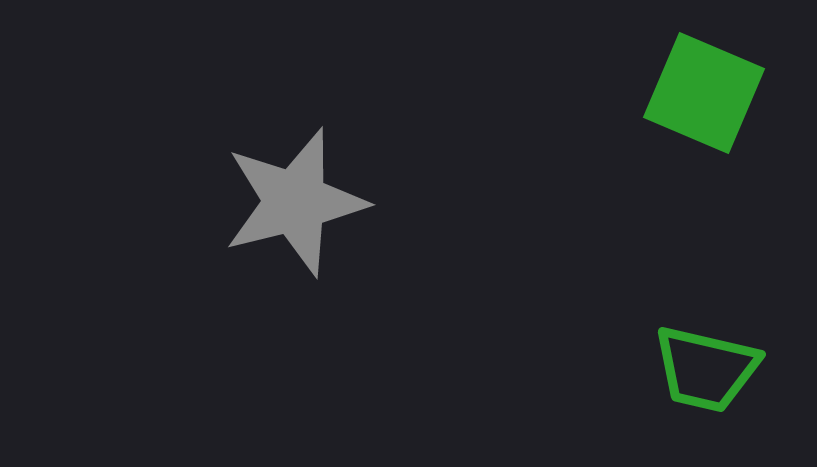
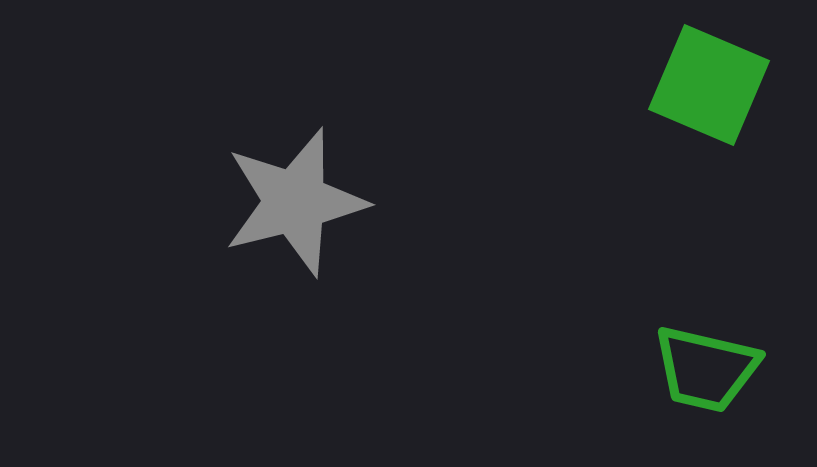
green square: moved 5 px right, 8 px up
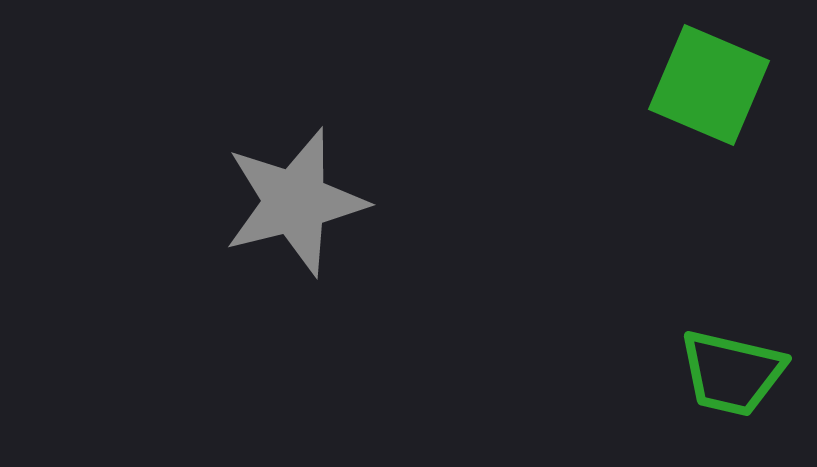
green trapezoid: moved 26 px right, 4 px down
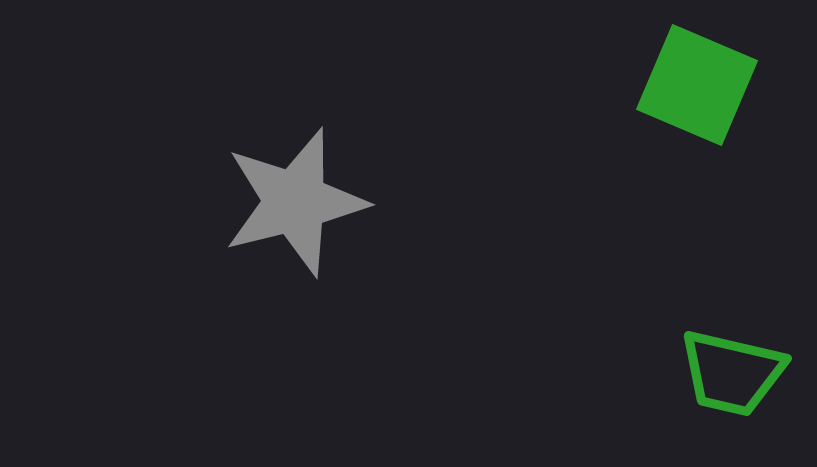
green square: moved 12 px left
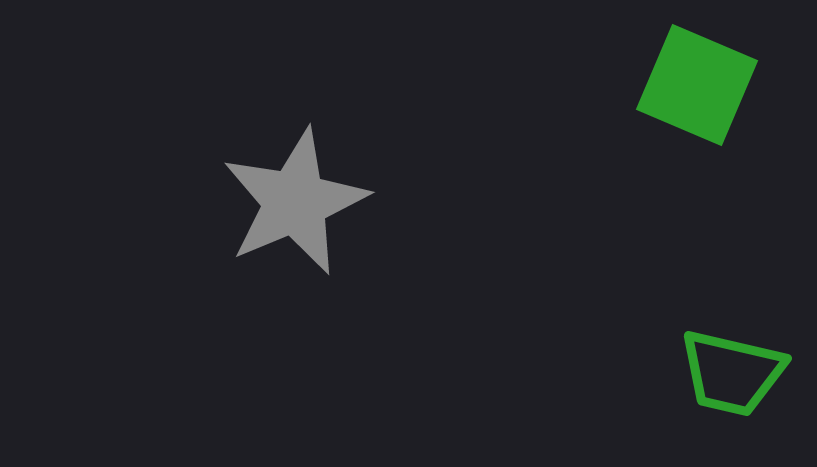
gray star: rotated 9 degrees counterclockwise
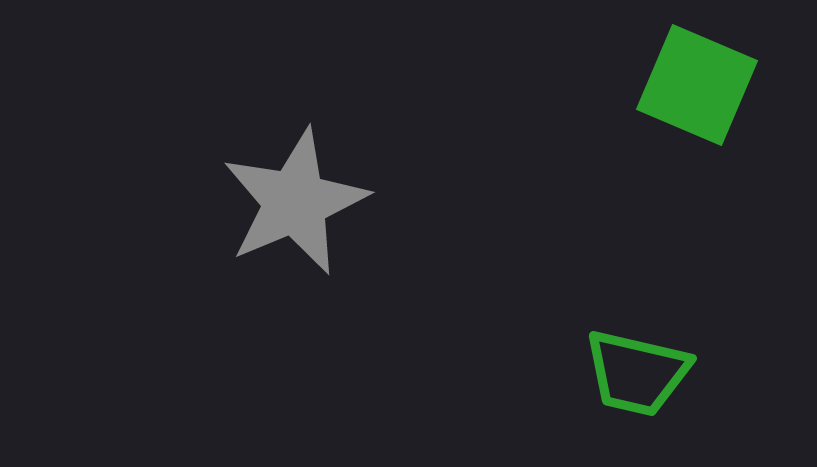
green trapezoid: moved 95 px left
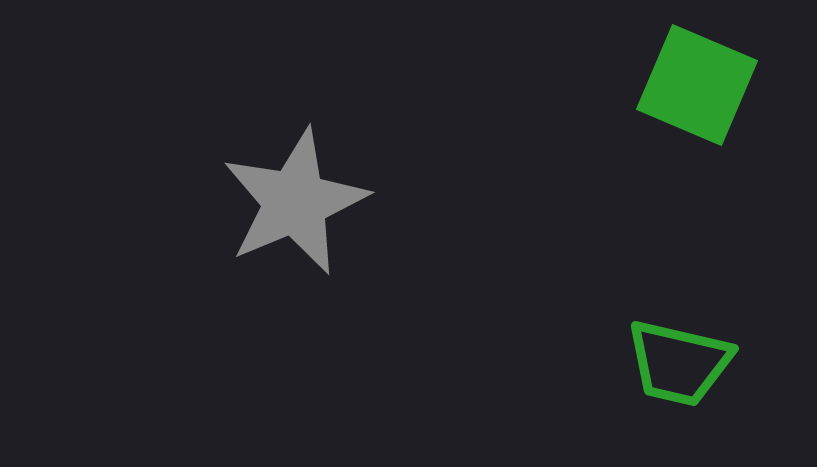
green trapezoid: moved 42 px right, 10 px up
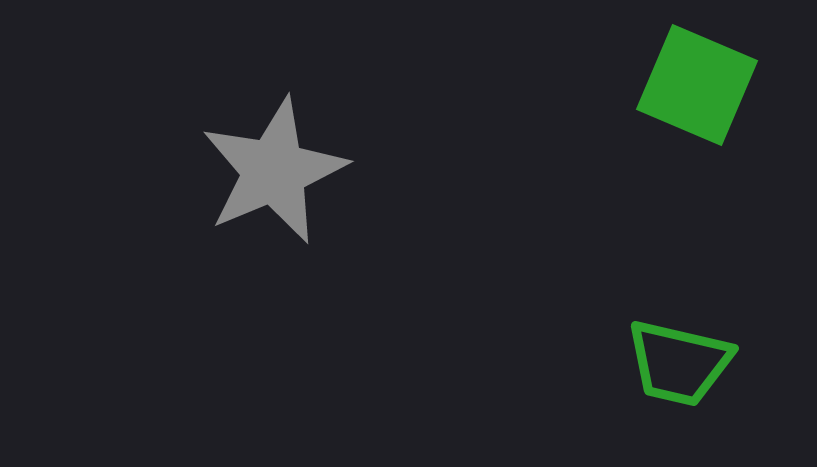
gray star: moved 21 px left, 31 px up
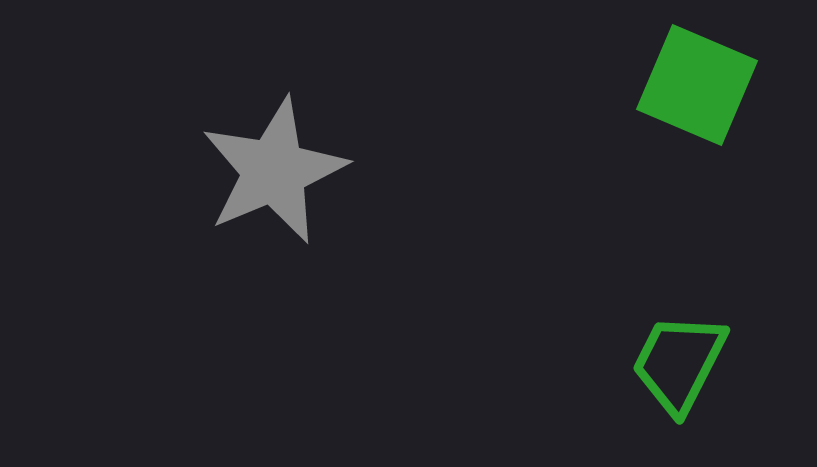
green trapezoid: rotated 104 degrees clockwise
